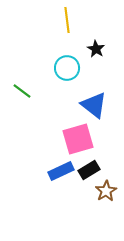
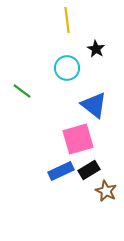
brown star: rotated 15 degrees counterclockwise
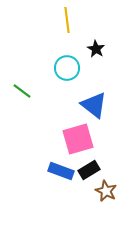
blue rectangle: rotated 45 degrees clockwise
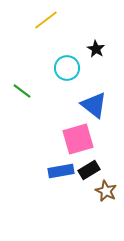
yellow line: moved 21 px left; rotated 60 degrees clockwise
blue rectangle: rotated 30 degrees counterclockwise
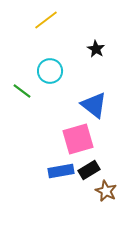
cyan circle: moved 17 px left, 3 px down
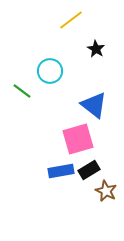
yellow line: moved 25 px right
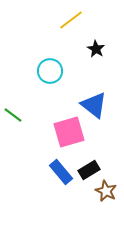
green line: moved 9 px left, 24 px down
pink square: moved 9 px left, 7 px up
blue rectangle: moved 1 px down; rotated 60 degrees clockwise
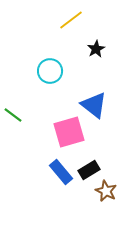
black star: rotated 12 degrees clockwise
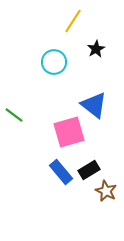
yellow line: moved 2 px right, 1 px down; rotated 20 degrees counterclockwise
cyan circle: moved 4 px right, 9 px up
green line: moved 1 px right
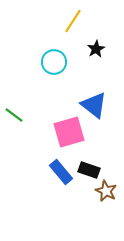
black rectangle: rotated 50 degrees clockwise
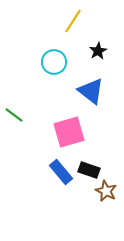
black star: moved 2 px right, 2 px down
blue triangle: moved 3 px left, 14 px up
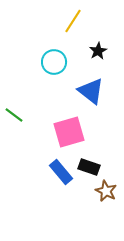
black rectangle: moved 3 px up
